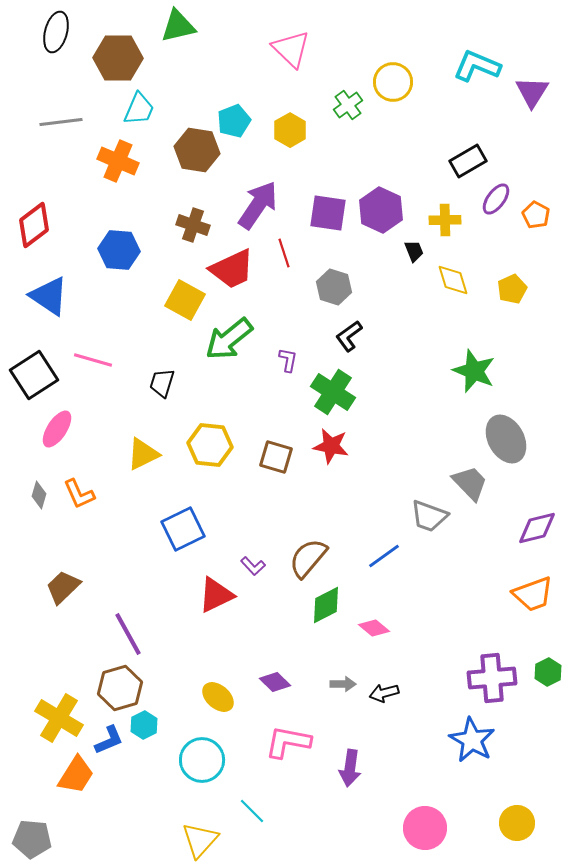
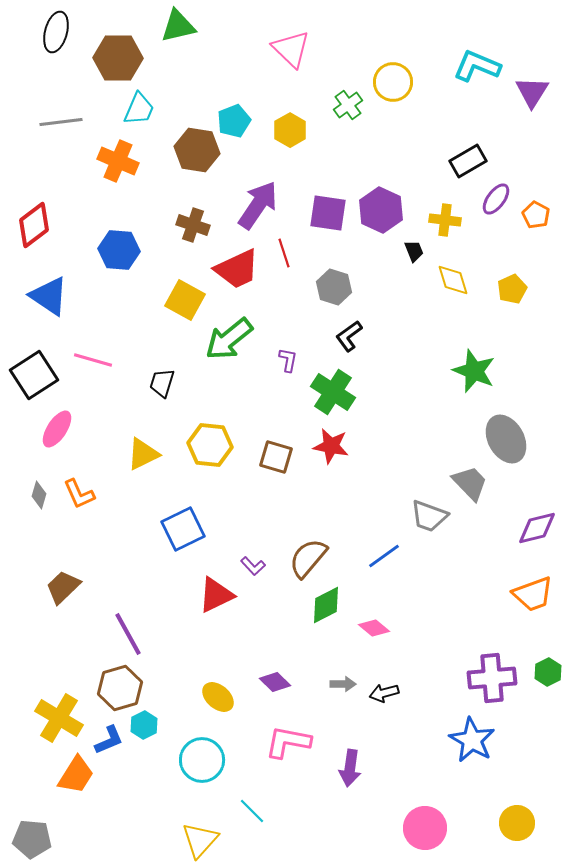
yellow cross at (445, 220): rotated 8 degrees clockwise
red trapezoid at (232, 269): moved 5 px right
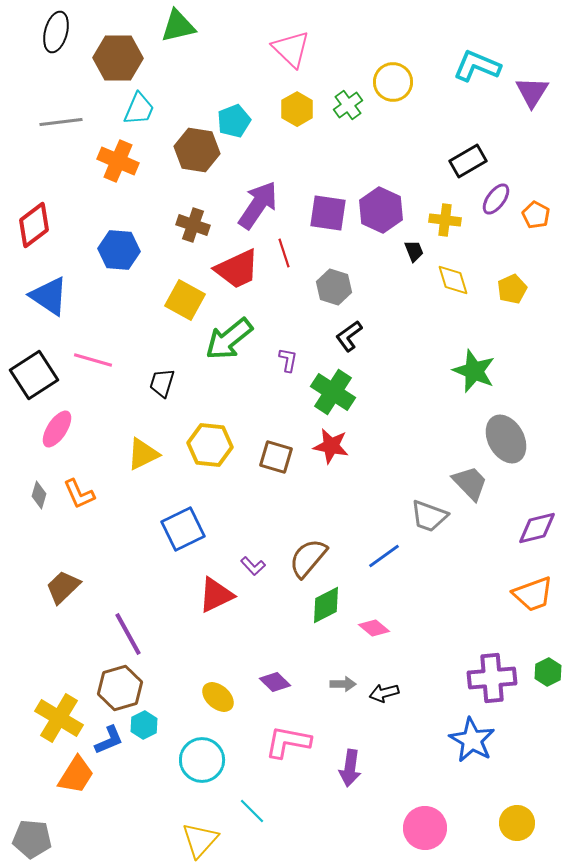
yellow hexagon at (290, 130): moved 7 px right, 21 px up
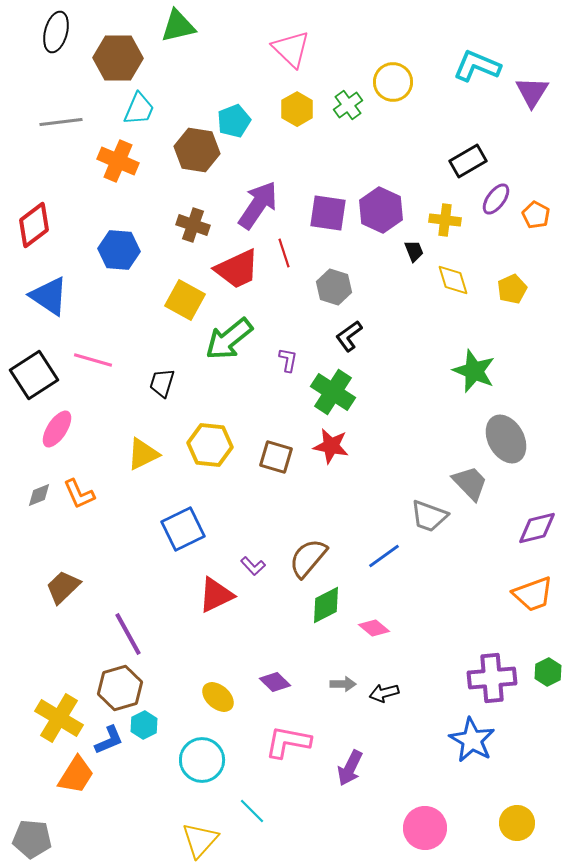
gray diamond at (39, 495): rotated 52 degrees clockwise
purple arrow at (350, 768): rotated 18 degrees clockwise
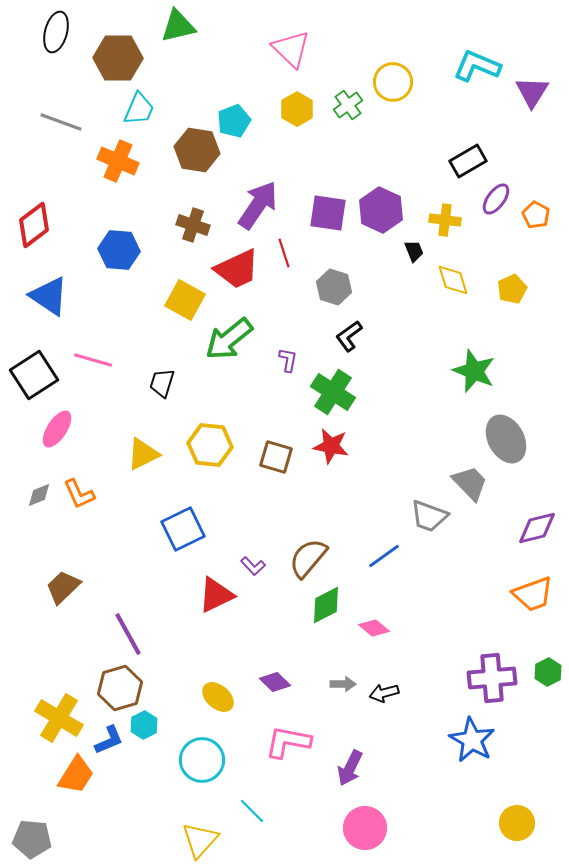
gray line at (61, 122): rotated 27 degrees clockwise
pink circle at (425, 828): moved 60 px left
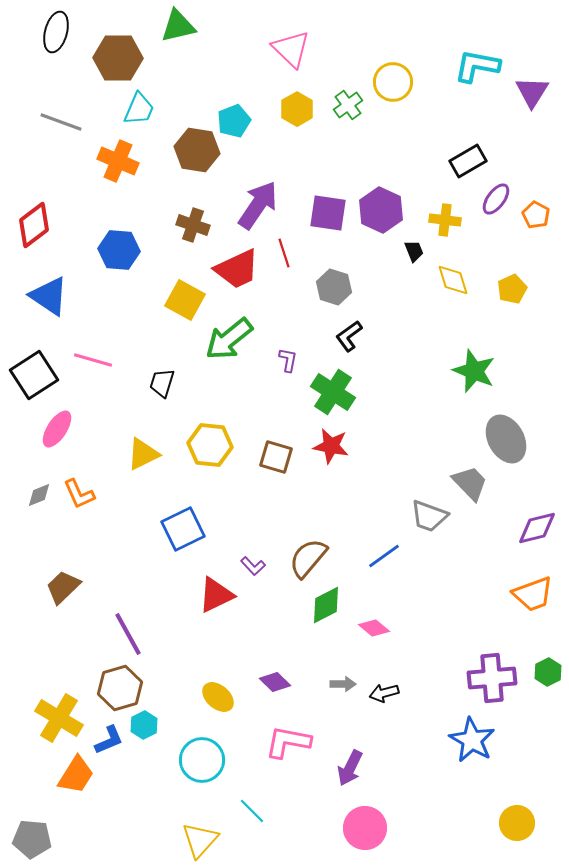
cyan L-shape at (477, 66): rotated 12 degrees counterclockwise
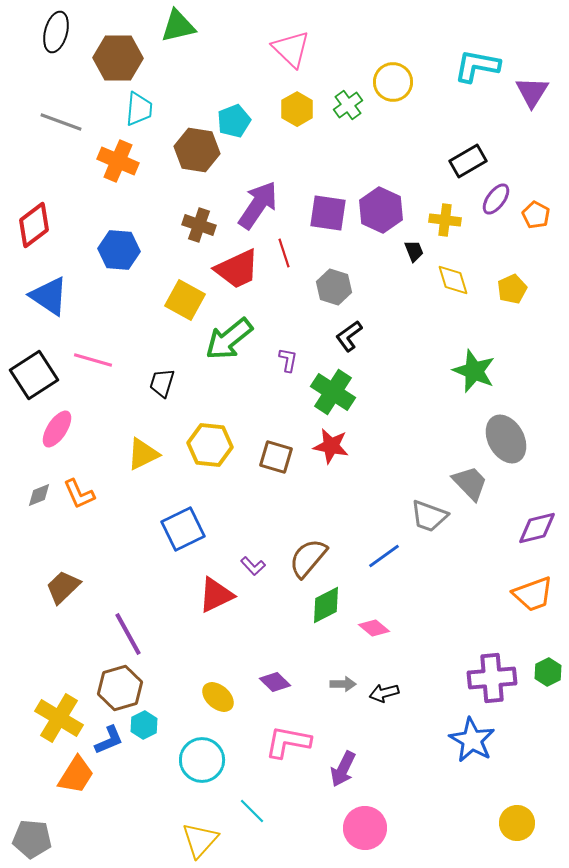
cyan trapezoid at (139, 109): rotated 18 degrees counterclockwise
brown cross at (193, 225): moved 6 px right
purple arrow at (350, 768): moved 7 px left, 1 px down
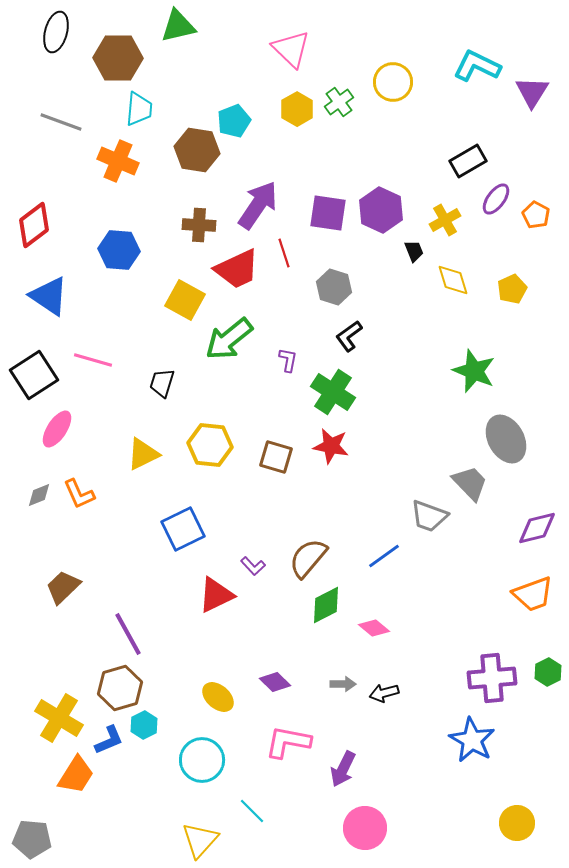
cyan L-shape at (477, 66): rotated 15 degrees clockwise
green cross at (348, 105): moved 9 px left, 3 px up
yellow cross at (445, 220): rotated 36 degrees counterclockwise
brown cross at (199, 225): rotated 16 degrees counterclockwise
